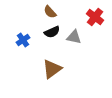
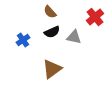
red cross: rotated 12 degrees clockwise
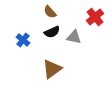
blue cross: rotated 16 degrees counterclockwise
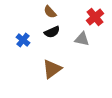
gray triangle: moved 8 px right, 2 px down
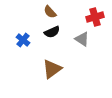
red cross: rotated 24 degrees clockwise
gray triangle: rotated 21 degrees clockwise
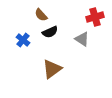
brown semicircle: moved 9 px left, 3 px down
black semicircle: moved 2 px left
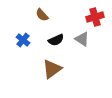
brown semicircle: moved 1 px right
black semicircle: moved 6 px right, 8 px down
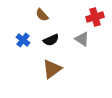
black semicircle: moved 5 px left
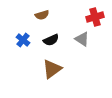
brown semicircle: rotated 64 degrees counterclockwise
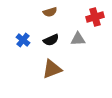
brown semicircle: moved 8 px right, 3 px up
gray triangle: moved 4 px left; rotated 35 degrees counterclockwise
brown triangle: rotated 15 degrees clockwise
